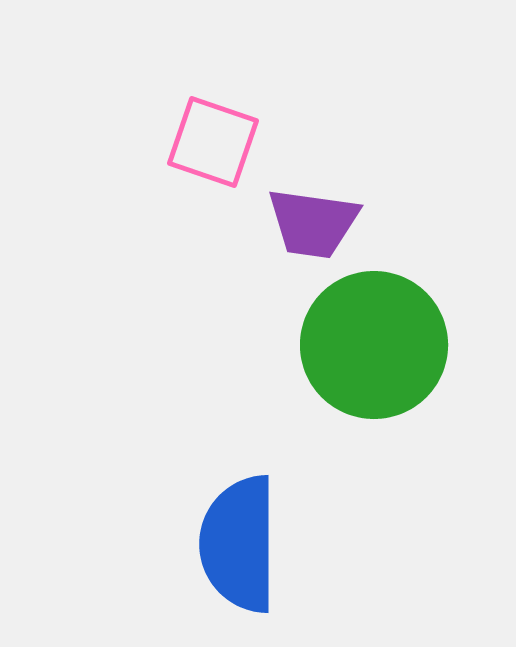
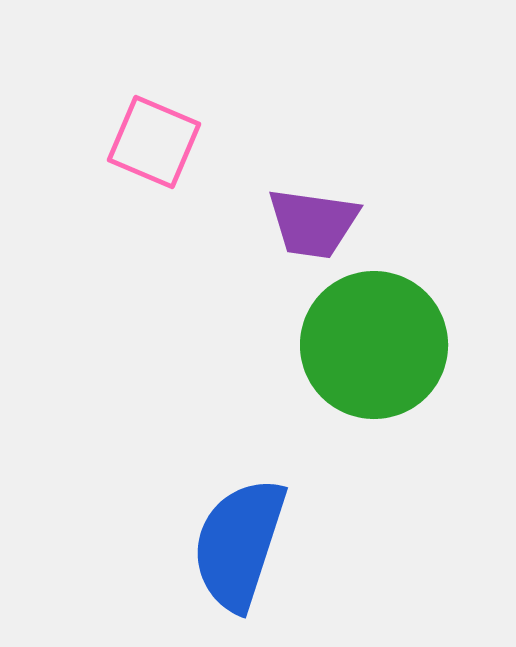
pink square: moved 59 px left; rotated 4 degrees clockwise
blue semicircle: rotated 18 degrees clockwise
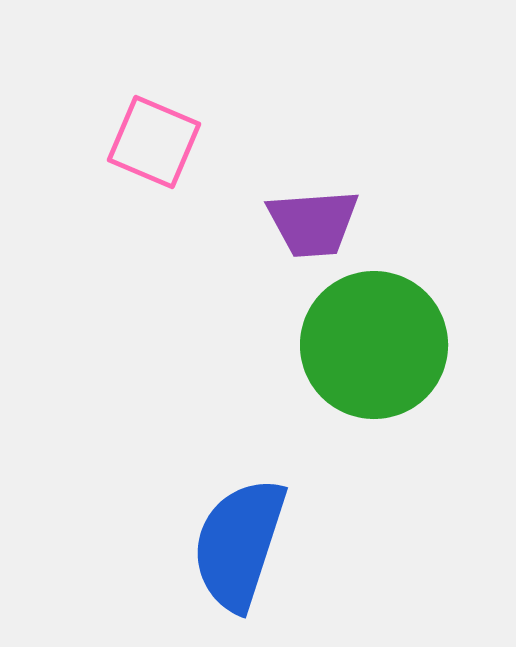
purple trapezoid: rotated 12 degrees counterclockwise
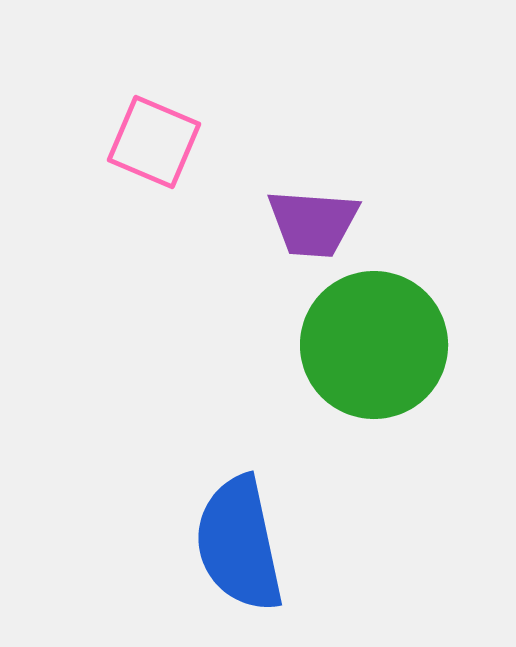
purple trapezoid: rotated 8 degrees clockwise
blue semicircle: rotated 30 degrees counterclockwise
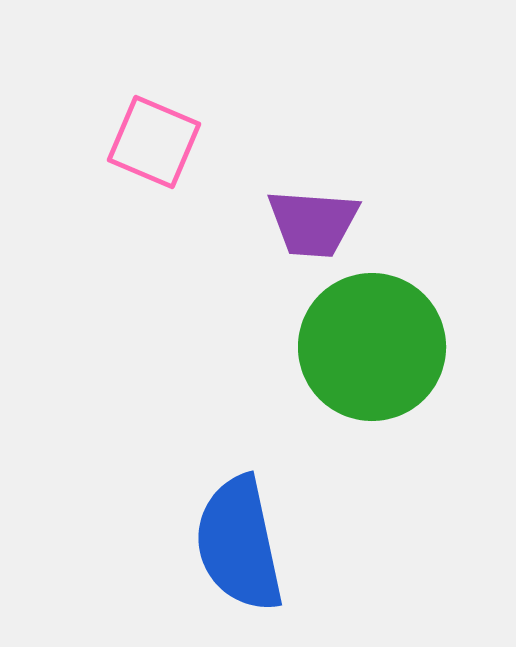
green circle: moved 2 px left, 2 px down
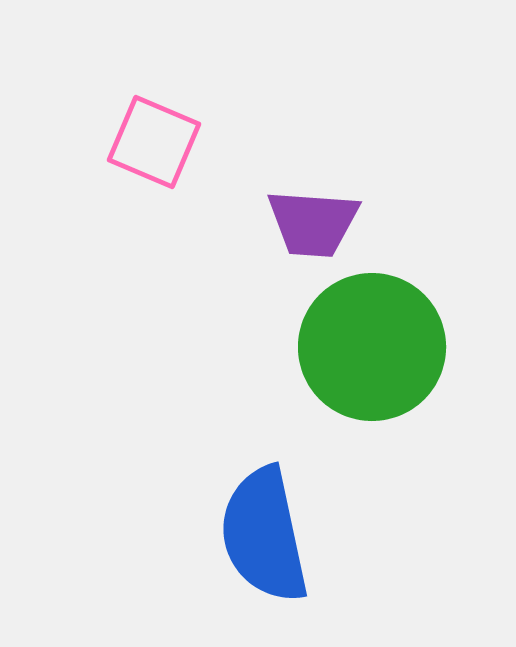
blue semicircle: moved 25 px right, 9 px up
